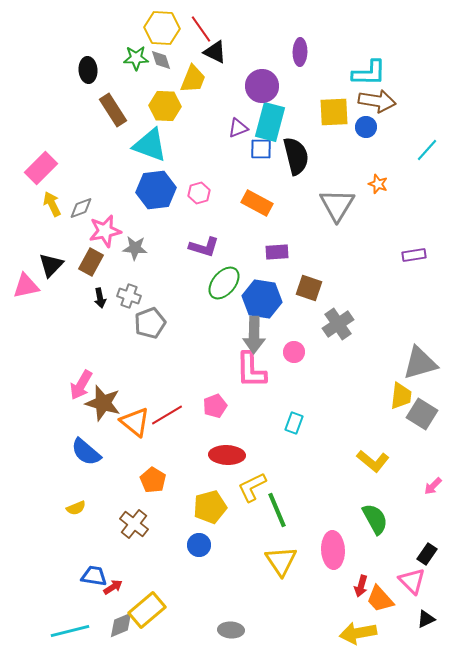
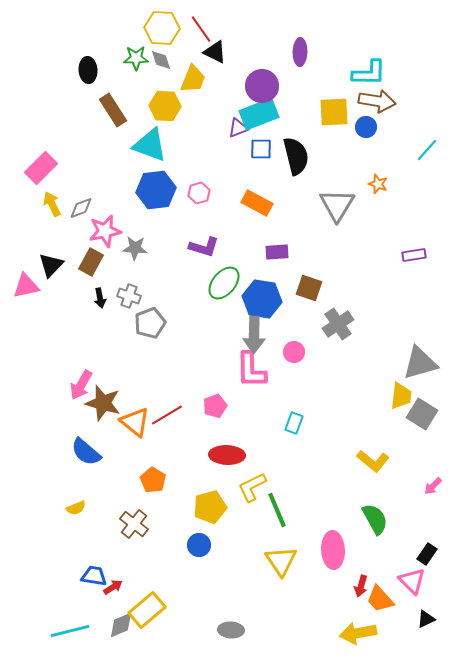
cyan rectangle at (270, 122): moved 11 px left, 8 px up; rotated 54 degrees clockwise
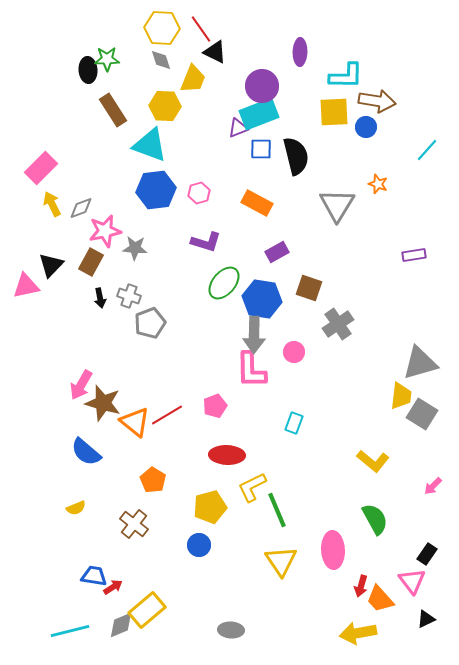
green star at (136, 58): moved 29 px left, 1 px down
cyan L-shape at (369, 73): moved 23 px left, 3 px down
purple L-shape at (204, 247): moved 2 px right, 5 px up
purple rectangle at (277, 252): rotated 25 degrees counterclockwise
pink triangle at (412, 581): rotated 8 degrees clockwise
